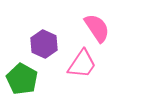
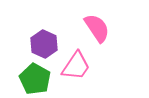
pink trapezoid: moved 6 px left, 2 px down
green pentagon: moved 13 px right
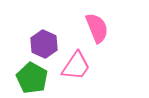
pink semicircle: rotated 12 degrees clockwise
green pentagon: moved 3 px left, 1 px up
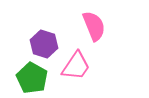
pink semicircle: moved 3 px left, 2 px up
purple hexagon: rotated 8 degrees counterclockwise
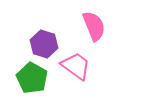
pink trapezoid: rotated 88 degrees counterclockwise
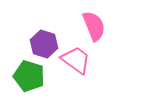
pink trapezoid: moved 6 px up
green pentagon: moved 3 px left, 2 px up; rotated 12 degrees counterclockwise
